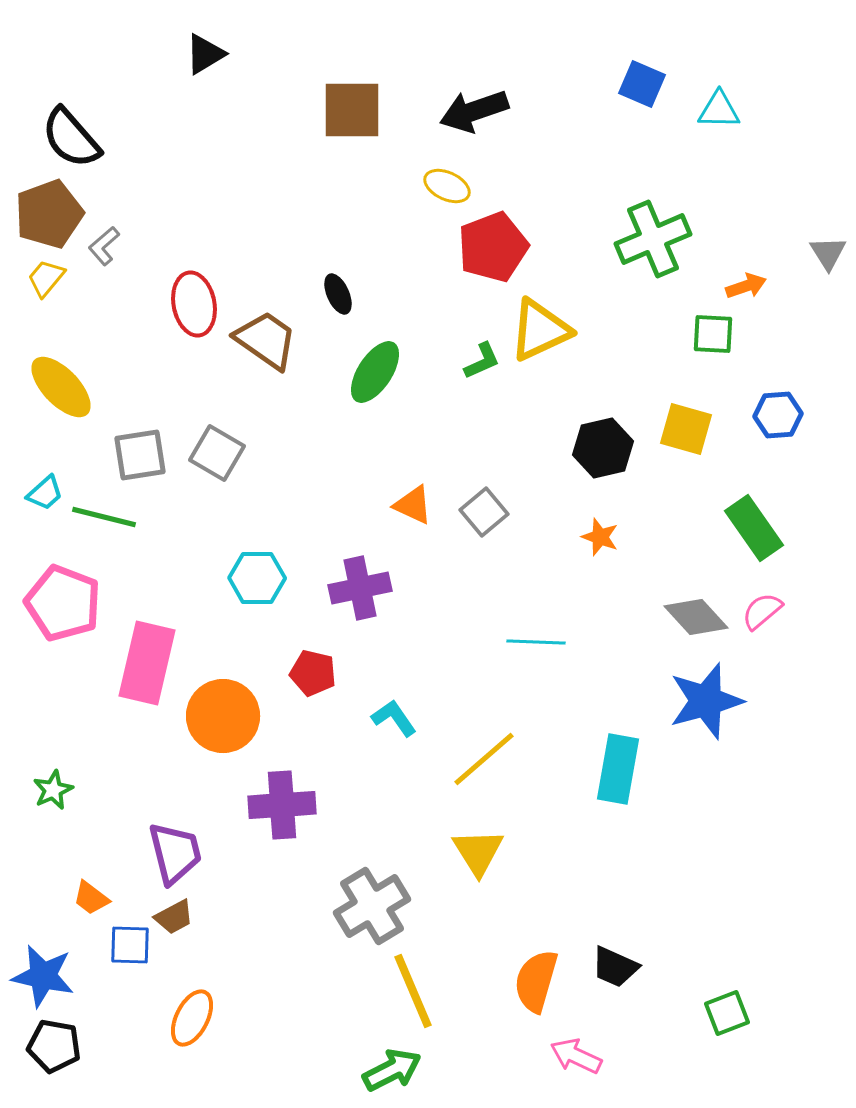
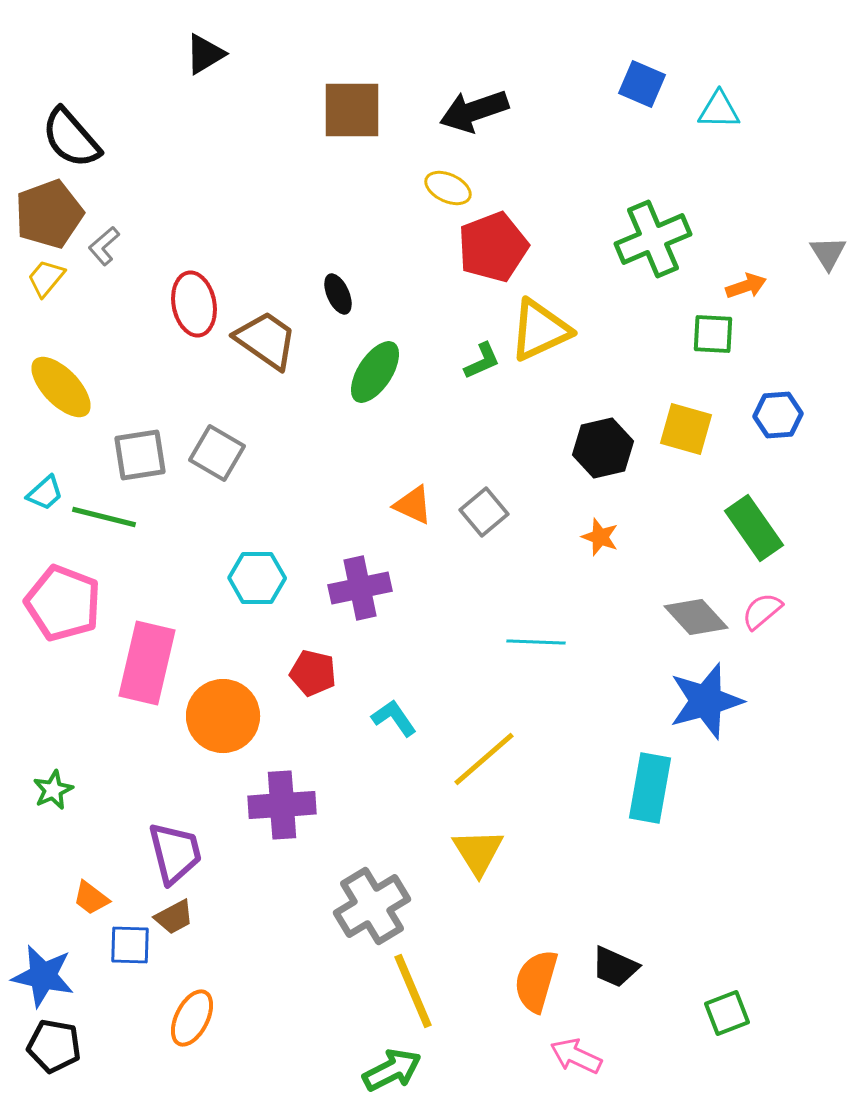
yellow ellipse at (447, 186): moved 1 px right, 2 px down
cyan rectangle at (618, 769): moved 32 px right, 19 px down
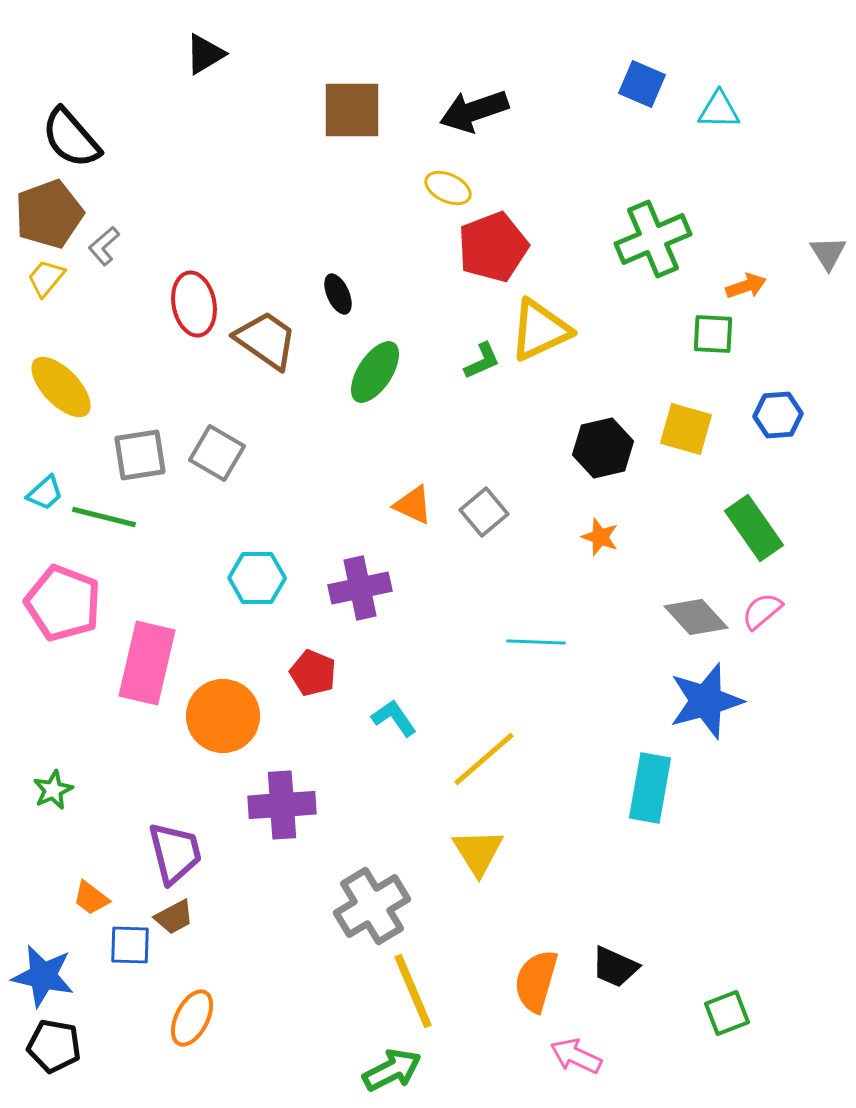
red pentagon at (313, 673): rotated 9 degrees clockwise
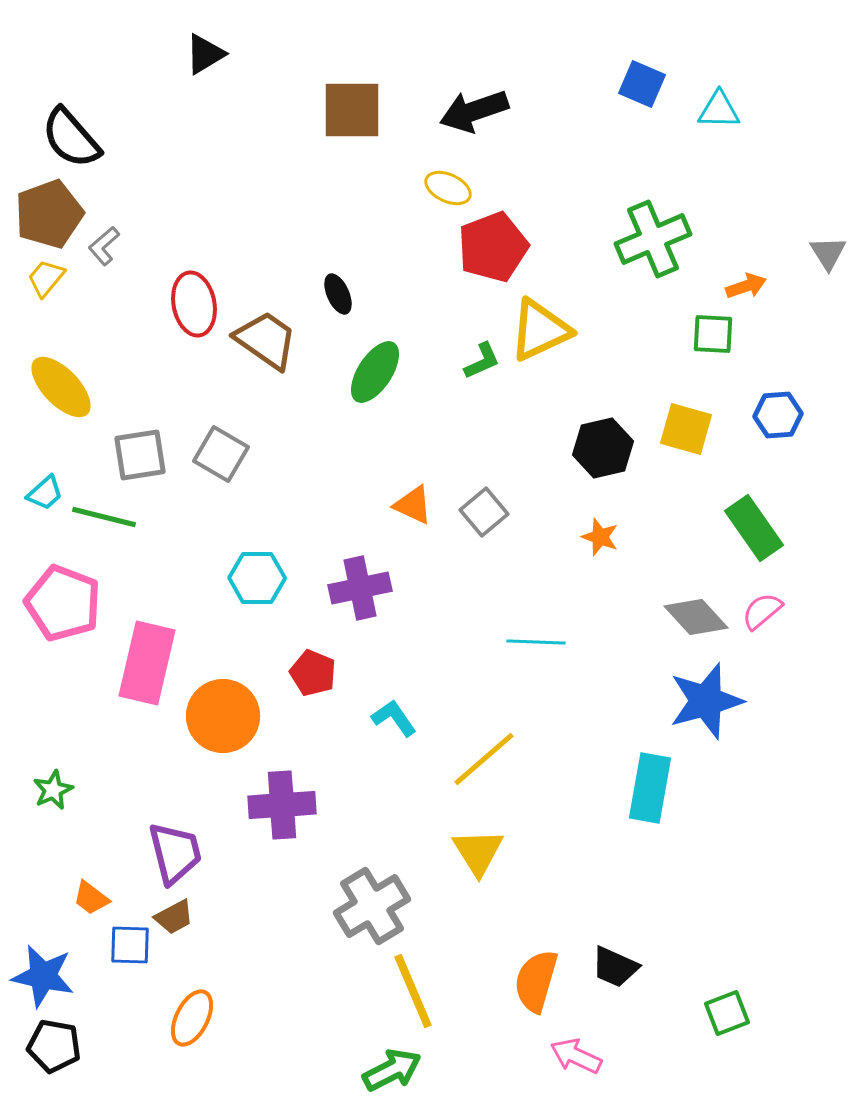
gray square at (217, 453): moved 4 px right, 1 px down
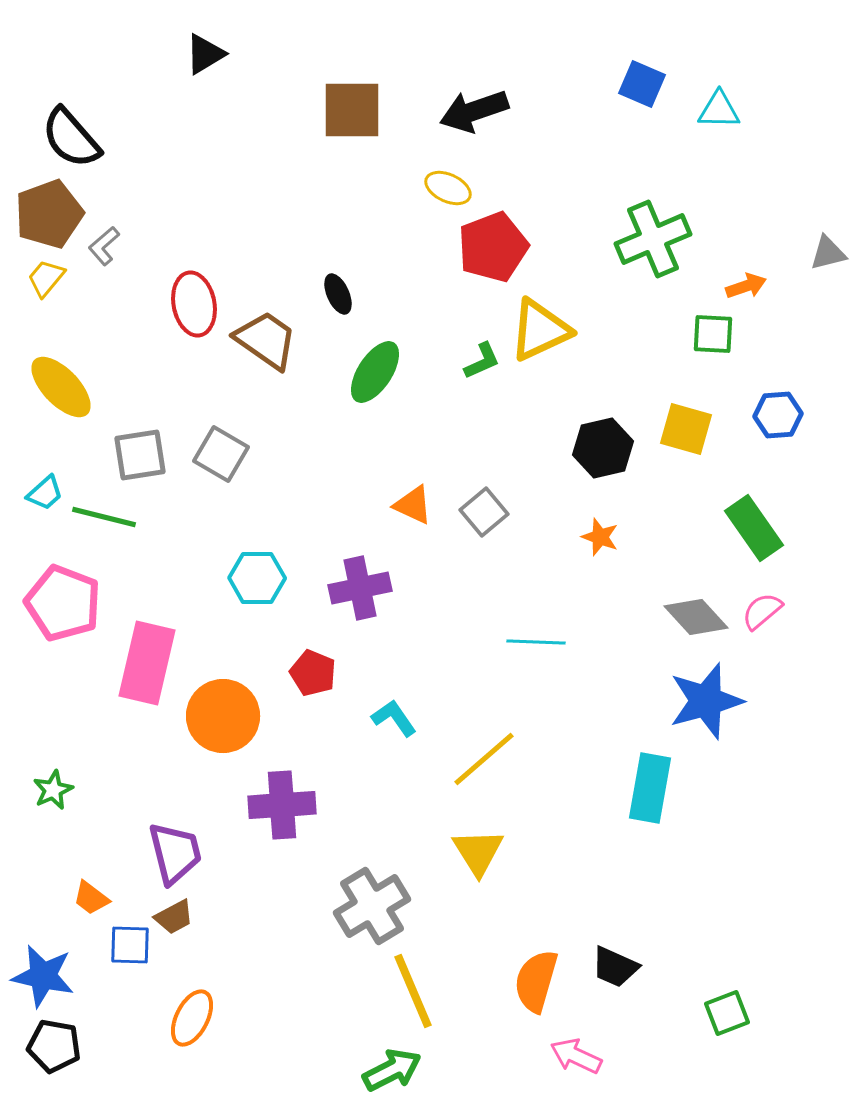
gray triangle at (828, 253): rotated 48 degrees clockwise
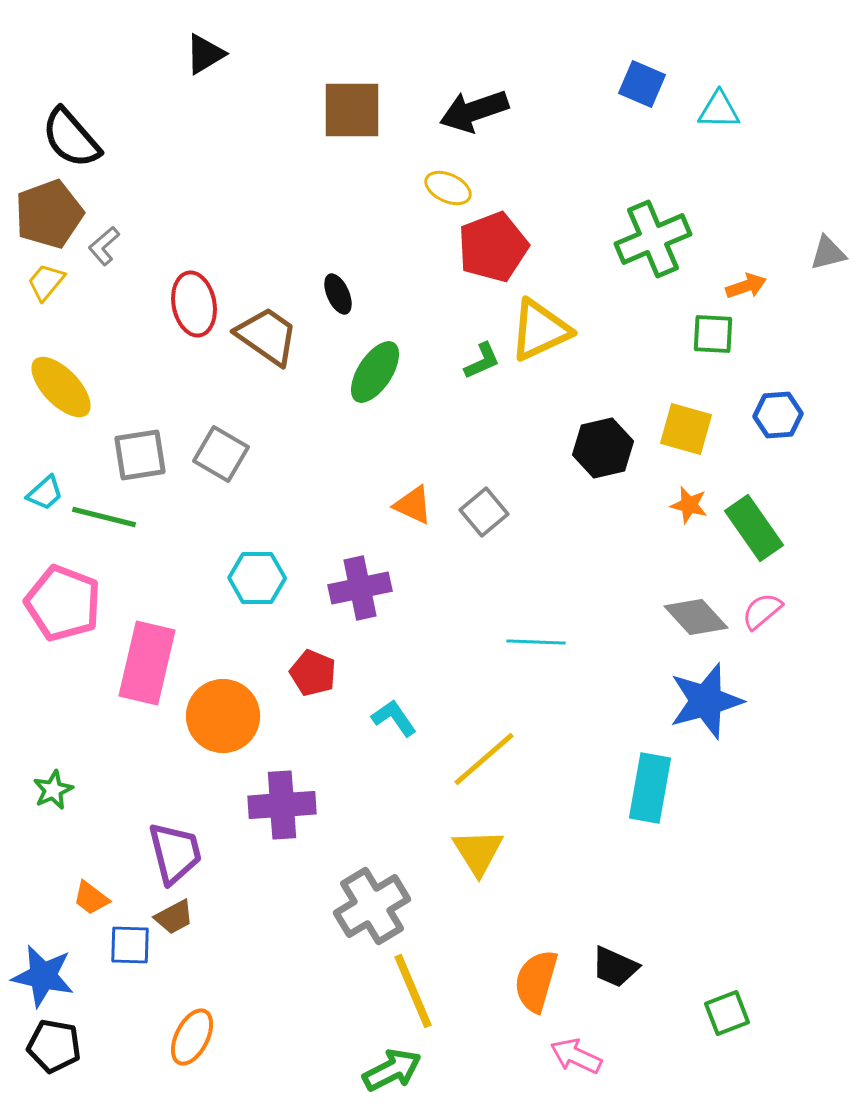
yellow trapezoid at (46, 278): moved 4 px down
brown trapezoid at (266, 340): moved 1 px right, 4 px up
orange star at (600, 537): moved 89 px right, 32 px up; rotated 6 degrees counterclockwise
orange ellipse at (192, 1018): moved 19 px down
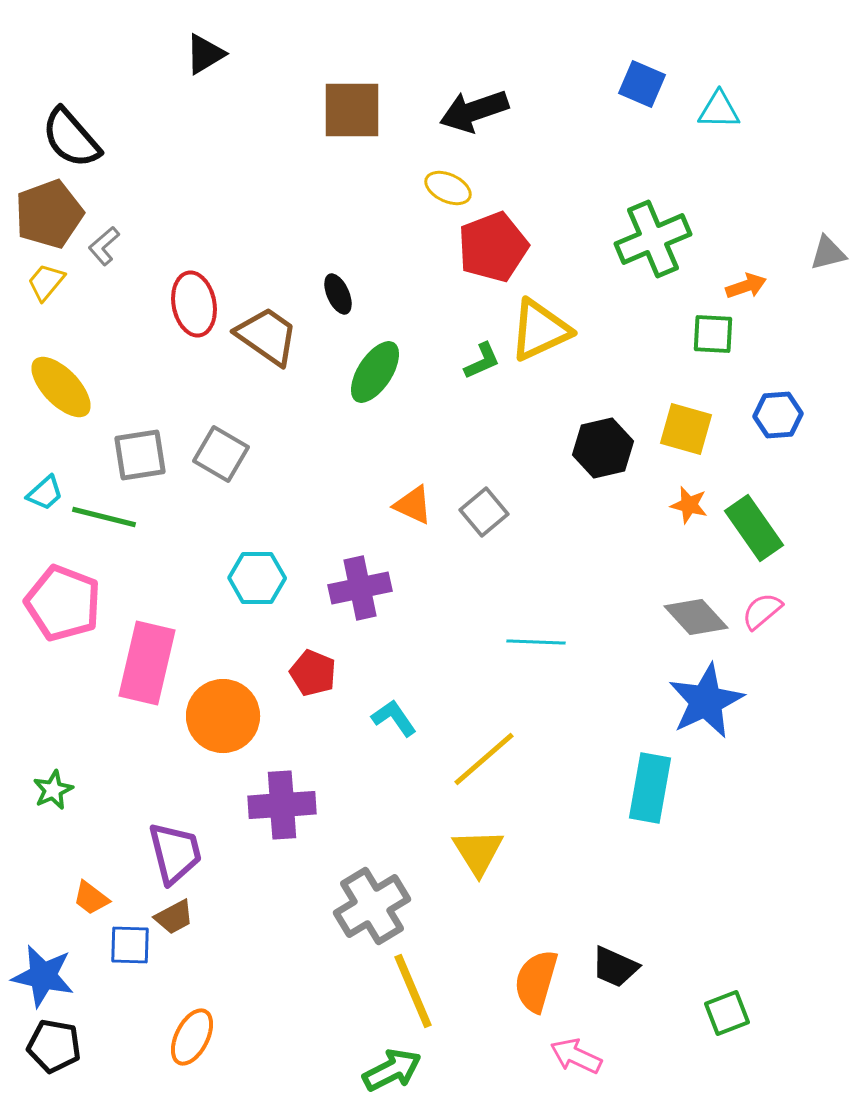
blue star at (706, 701): rotated 10 degrees counterclockwise
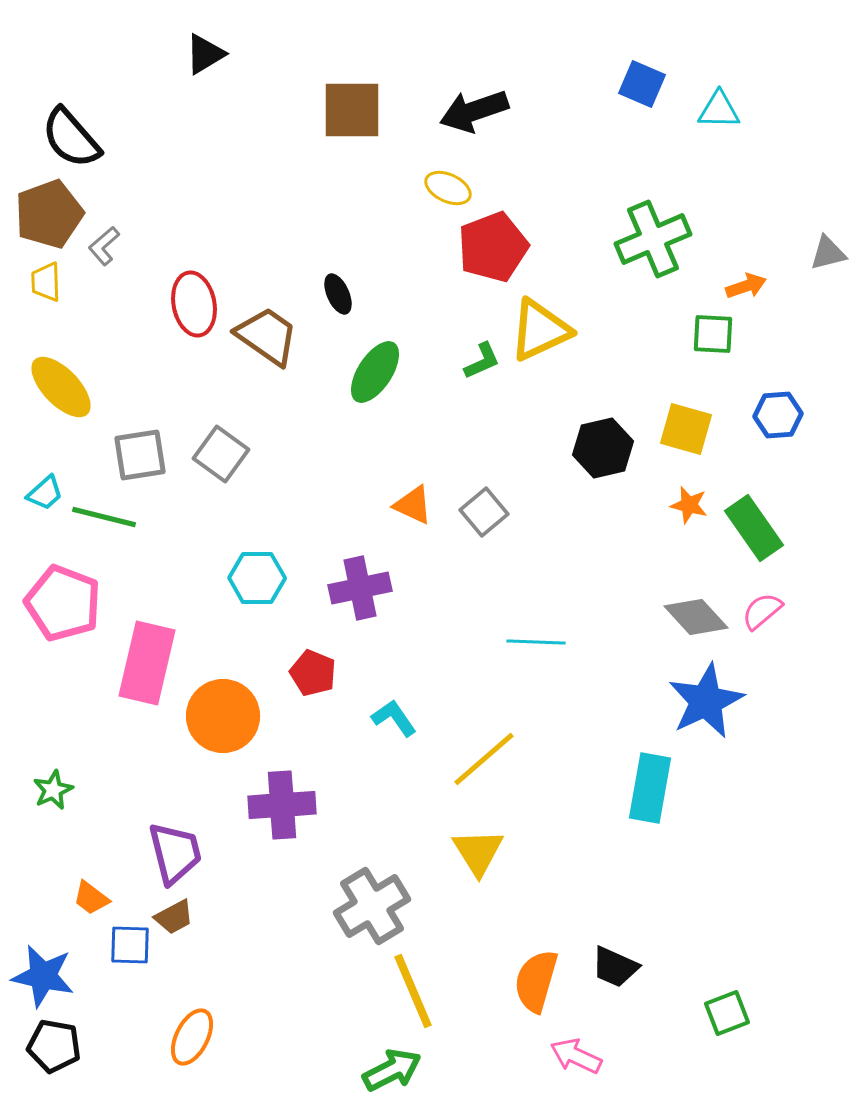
yellow trapezoid at (46, 282): rotated 42 degrees counterclockwise
gray square at (221, 454): rotated 6 degrees clockwise
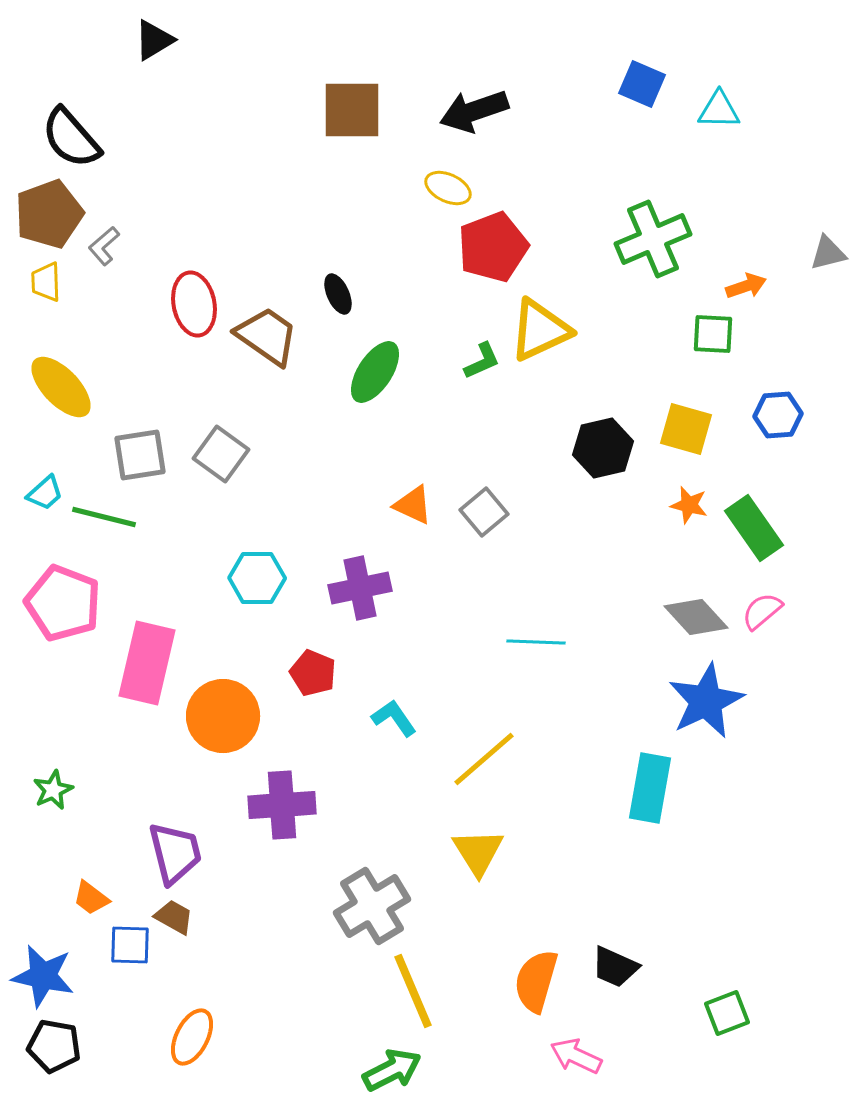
black triangle at (205, 54): moved 51 px left, 14 px up
brown trapezoid at (174, 917): rotated 123 degrees counterclockwise
